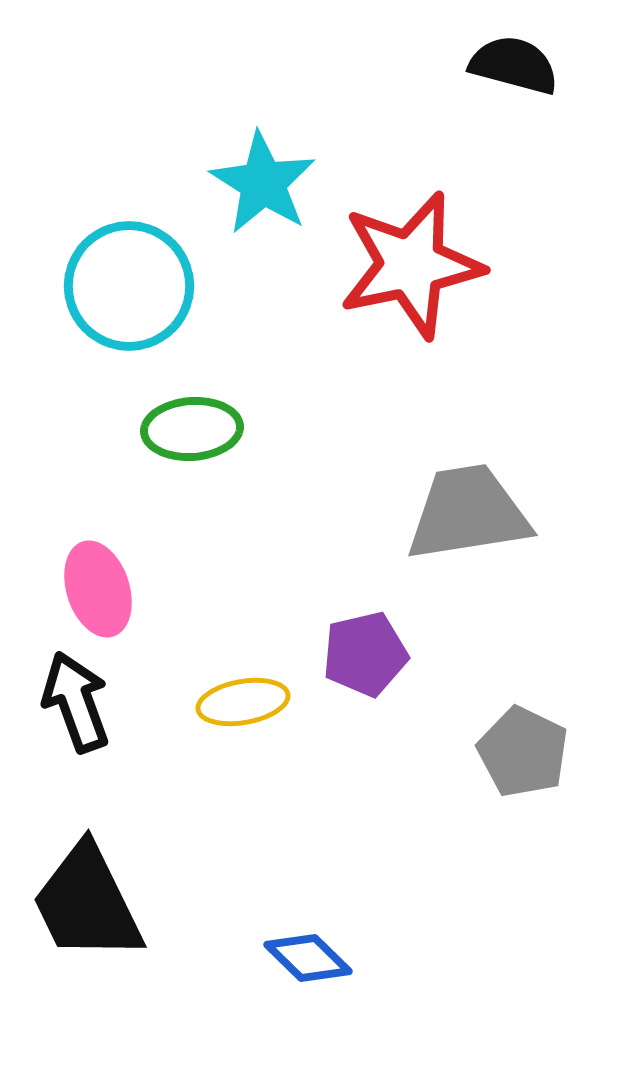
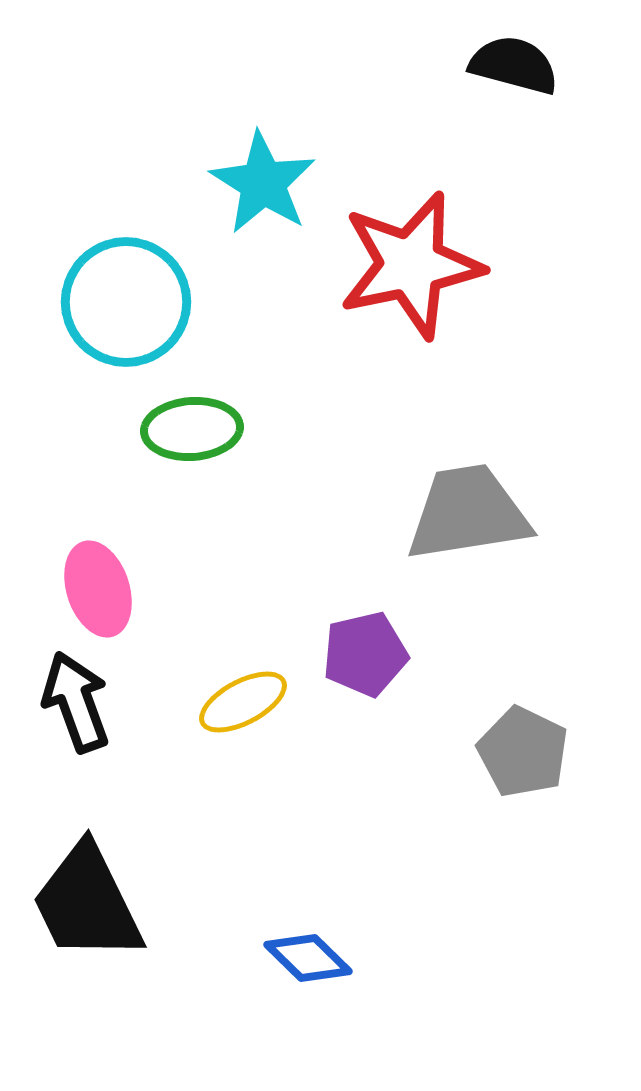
cyan circle: moved 3 px left, 16 px down
yellow ellipse: rotated 18 degrees counterclockwise
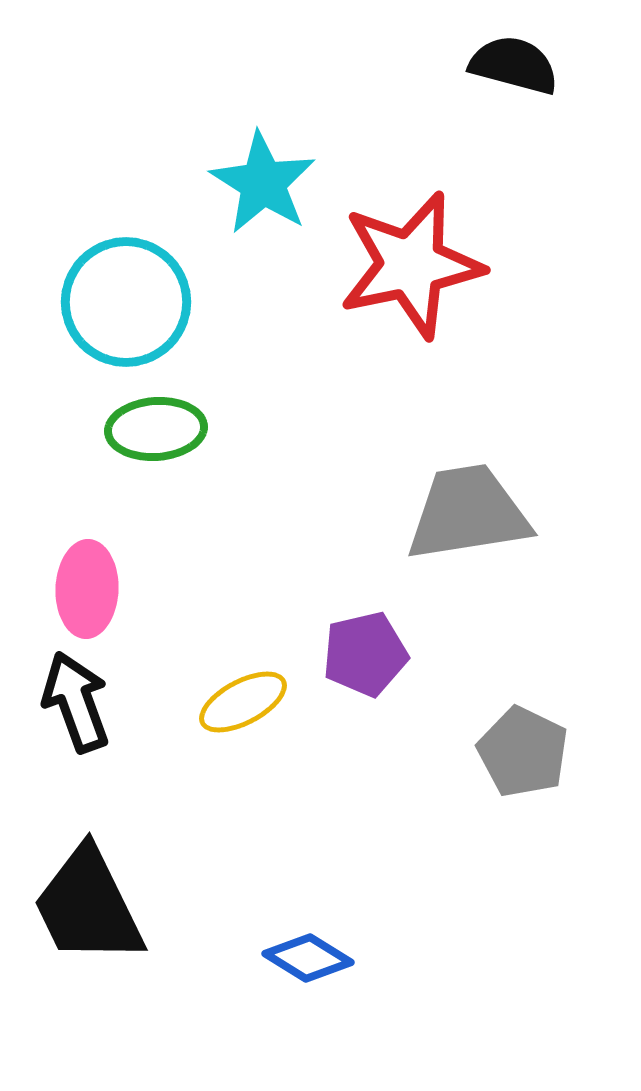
green ellipse: moved 36 px left
pink ellipse: moved 11 px left; rotated 20 degrees clockwise
black trapezoid: moved 1 px right, 3 px down
blue diamond: rotated 12 degrees counterclockwise
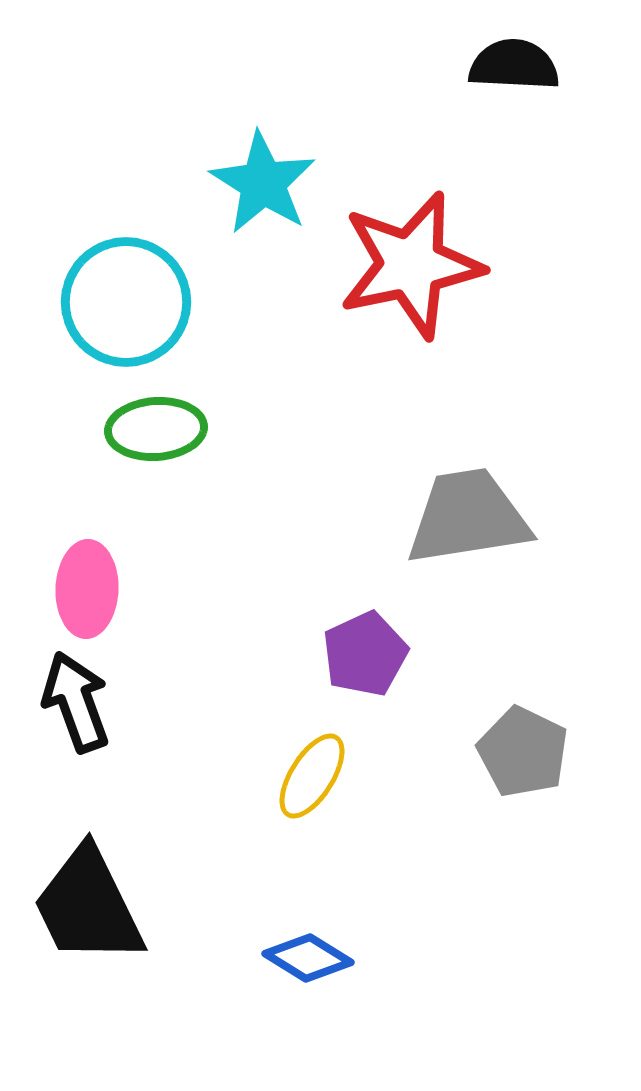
black semicircle: rotated 12 degrees counterclockwise
gray trapezoid: moved 4 px down
purple pentagon: rotated 12 degrees counterclockwise
yellow ellipse: moved 69 px right, 74 px down; rotated 30 degrees counterclockwise
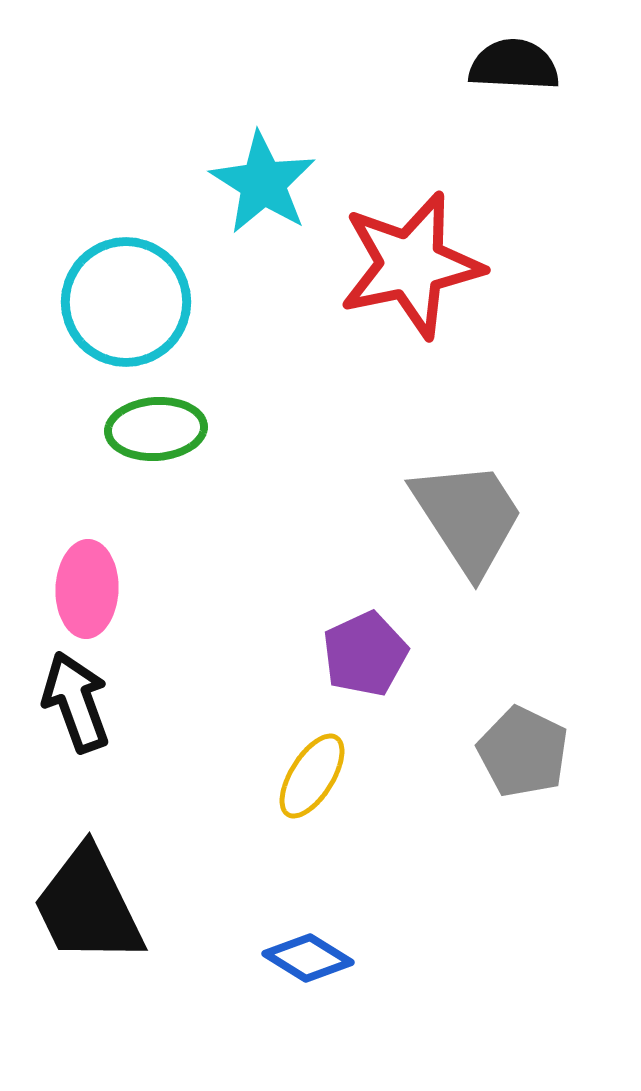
gray trapezoid: rotated 66 degrees clockwise
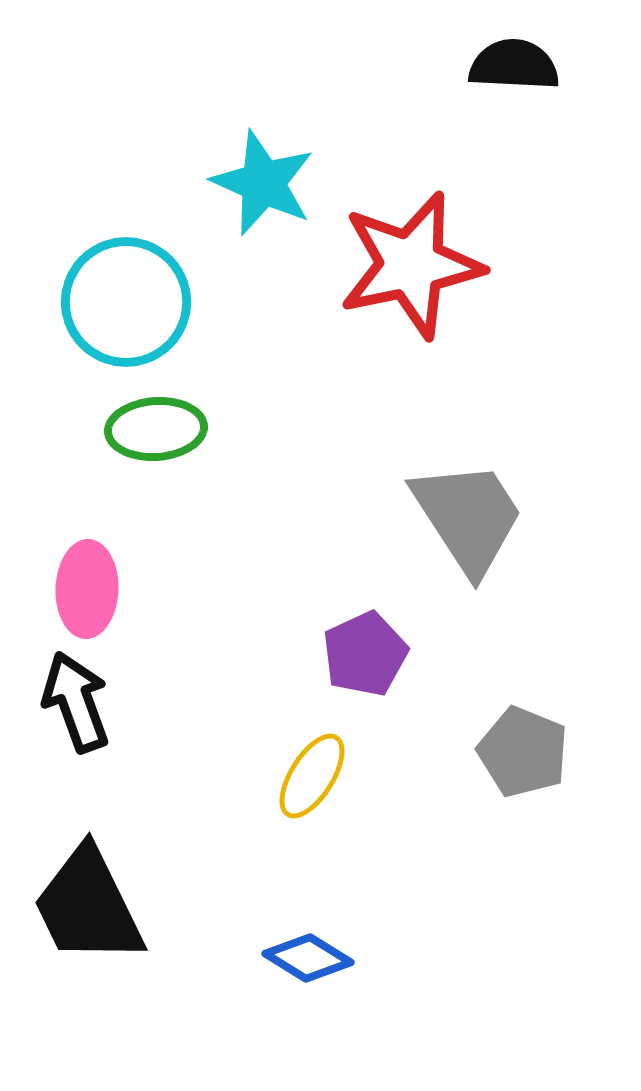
cyan star: rotated 8 degrees counterclockwise
gray pentagon: rotated 4 degrees counterclockwise
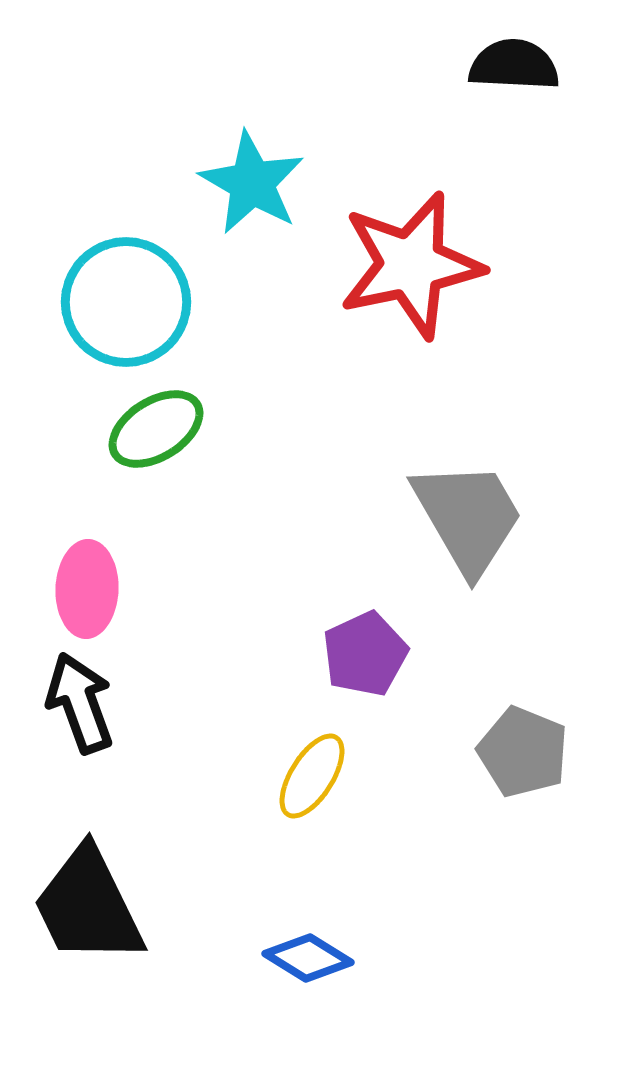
cyan star: moved 11 px left; rotated 6 degrees clockwise
green ellipse: rotated 28 degrees counterclockwise
gray trapezoid: rotated 3 degrees clockwise
black arrow: moved 4 px right, 1 px down
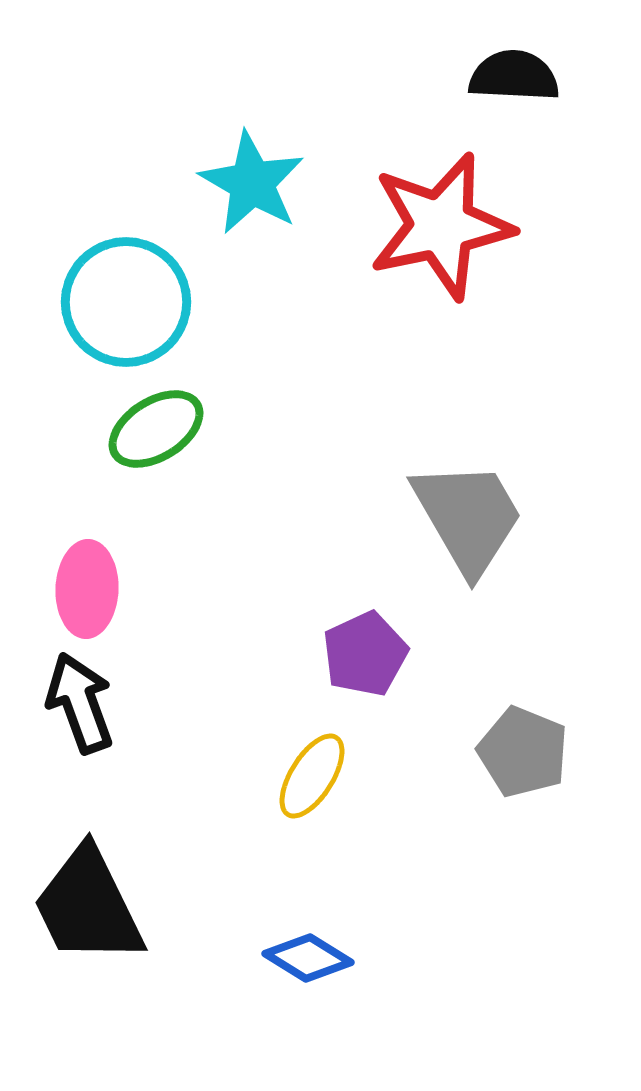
black semicircle: moved 11 px down
red star: moved 30 px right, 39 px up
